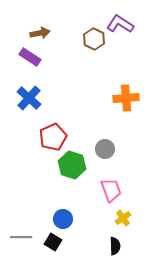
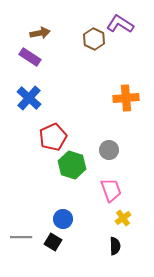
gray circle: moved 4 px right, 1 px down
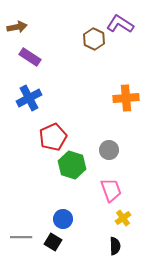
brown arrow: moved 23 px left, 6 px up
blue cross: rotated 20 degrees clockwise
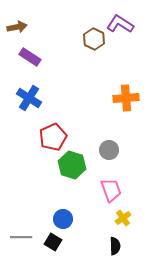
blue cross: rotated 30 degrees counterclockwise
